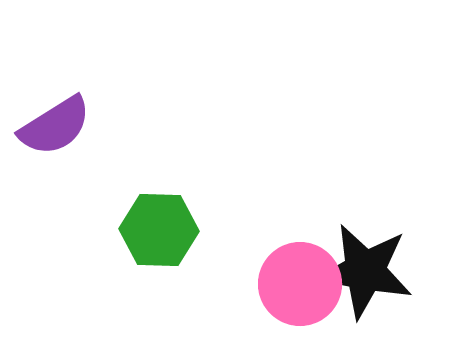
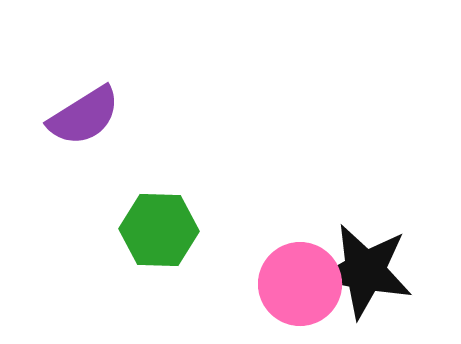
purple semicircle: moved 29 px right, 10 px up
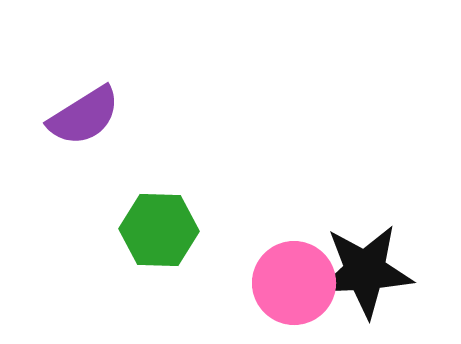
black star: rotated 14 degrees counterclockwise
pink circle: moved 6 px left, 1 px up
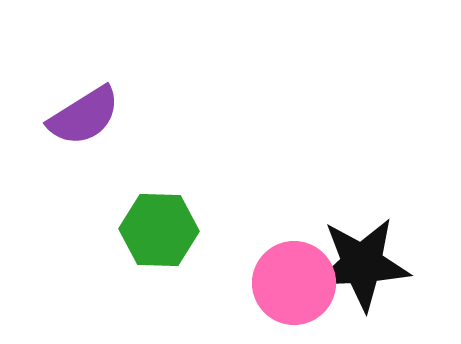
black star: moved 3 px left, 7 px up
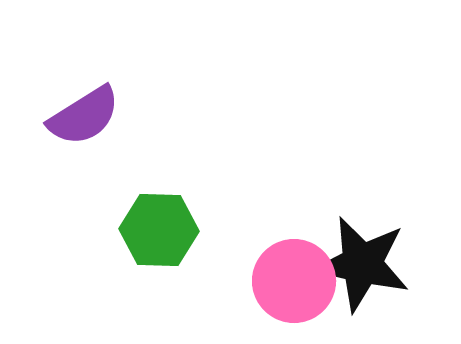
black star: rotated 16 degrees clockwise
pink circle: moved 2 px up
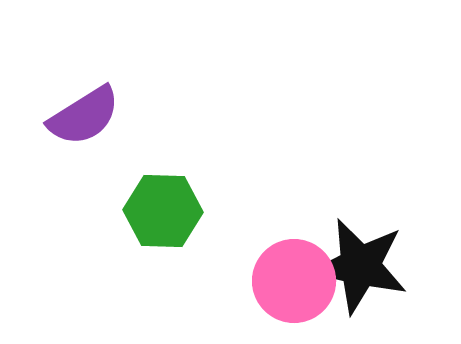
green hexagon: moved 4 px right, 19 px up
black star: moved 2 px left, 2 px down
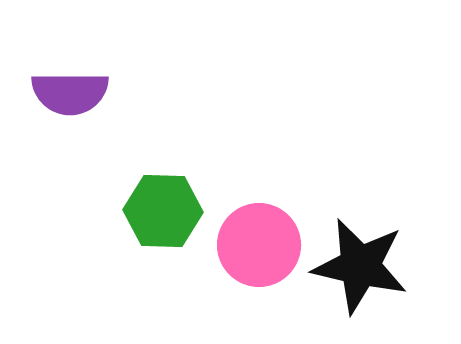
purple semicircle: moved 14 px left, 23 px up; rotated 32 degrees clockwise
pink circle: moved 35 px left, 36 px up
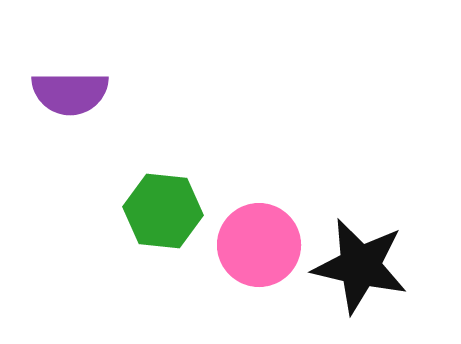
green hexagon: rotated 4 degrees clockwise
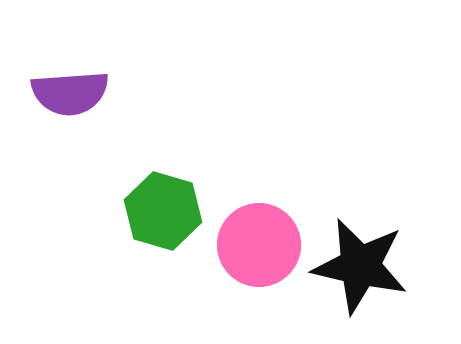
purple semicircle: rotated 4 degrees counterclockwise
green hexagon: rotated 10 degrees clockwise
